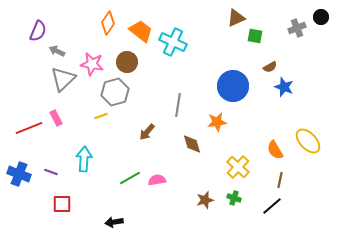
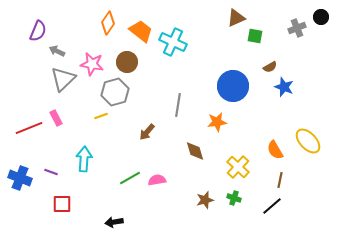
brown diamond: moved 3 px right, 7 px down
blue cross: moved 1 px right, 4 px down
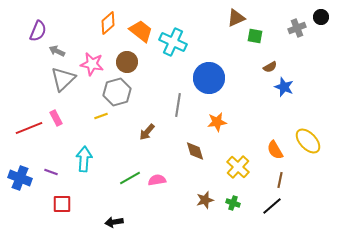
orange diamond: rotated 15 degrees clockwise
blue circle: moved 24 px left, 8 px up
gray hexagon: moved 2 px right
green cross: moved 1 px left, 5 px down
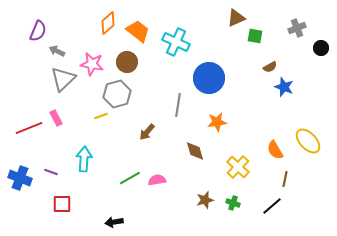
black circle: moved 31 px down
orange trapezoid: moved 3 px left
cyan cross: moved 3 px right
gray hexagon: moved 2 px down
brown line: moved 5 px right, 1 px up
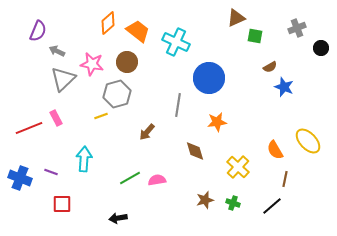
black arrow: moved 4 px right, 4 px up
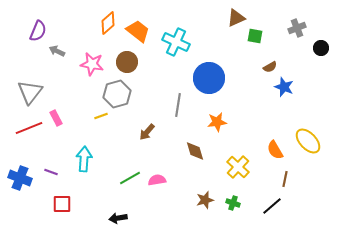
gray triangle: moved 33 px left, 13 px down; rotated 8 degrees counterclockwise
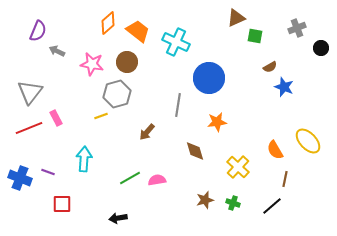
purple line: moved 3 px left
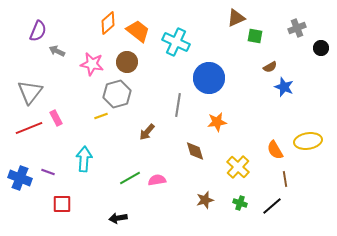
yellow ellipse: rotated 56 degrees counterclockwise
brown line: rotated 21 degrees counterclockwise
green cross: moved 7 px right
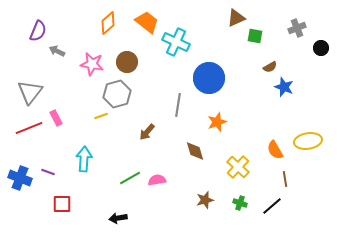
orange trapezoid: moved 9 px right, 9 px up
orange star: rotated 12 degrees counterclockwise
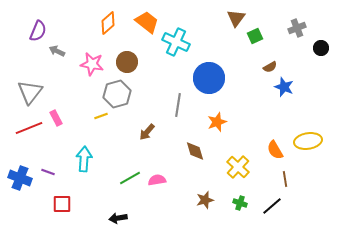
brown triangle: rotated 30 degrees counterclockwise
green square: rotated 35 degrees counterclockwise
